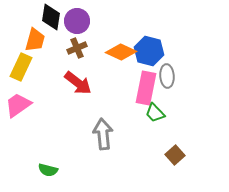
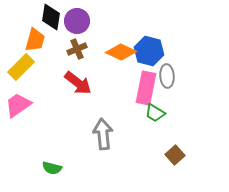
brown cross: moved 1 px down
yellow rectangle: rotated 20 degrees clockwise
green trapezoid: rotated 15 degrees counterclockwise
green semicircle: moved 4 px right, 2 px up
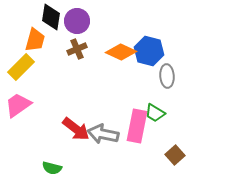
red arrow: moved 2 px left, 46 px down
pink rectangle: moved 9 px left, 38 px down
gray arrow: rotated 72 degrees counterclockwise
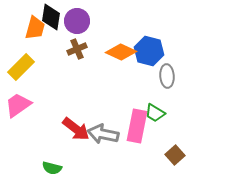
orange trapezoid: moved 12 px up
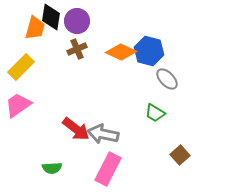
gray ellipse: moved 3 px down; rotated 40 degrees counterclockwise
pink rectangle: moved 29 px left, 43 px down; rotated 16 degrees clockwise
brown square: moved 5 px right
green semicircle: rotated 18 degrees counterclockwise
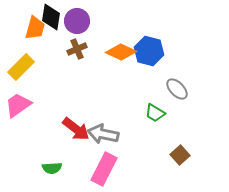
gray ellipse: moved 10 px right, 10 px down
pink rectangle: moved 4 px left
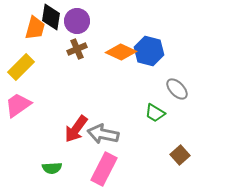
red arrow: rotated 88 degrees clockwise
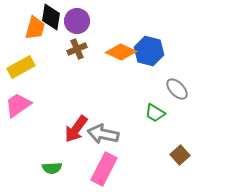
yellow rectangle: rotated 16 degrees clockwise
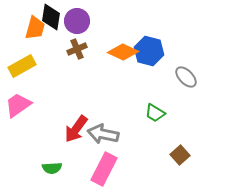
orange diamond: moved 2 px right
yellow rectangle: moved 1 px right, 1 px up
gray ellipse: moved 9 px right, 12 px up
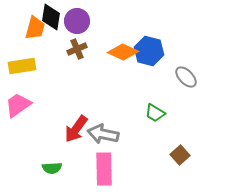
yellow rectangle: rotated 20 degrees clockwise
pink rectangle: rotated 28 degrees counterclockwise
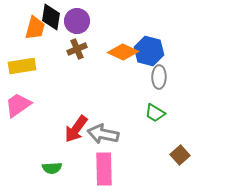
gray ellipse: moved 27 px left; rotated 45 degrees clockwise
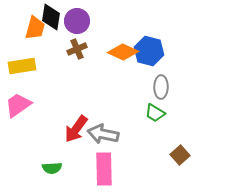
gray ellipse: moved 2 px right, 10 px down
